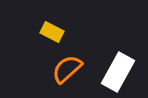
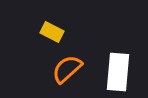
white rectangle: rotated 24 degrees counterclockwise
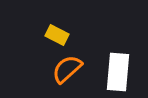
yellow rectangle: moved 5 px right, 3 px down
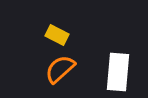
orange semicircle: moved 7 px left
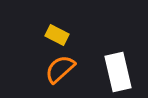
white rectangle: rotated 18 degrees counterclockwise
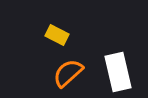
orange semicircle: moved 8 px right, 4 px down
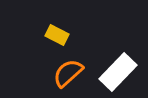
white rectangle: rotated 57 degrees clockwise
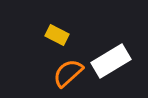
white rectangle: moved 7 px left, 11 px up; rotated 15 degrees clockwise
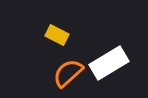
white rectangle: moved 2 px left, 2 px down
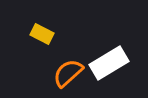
yellow rectangle: moved 15 px left, 1 px up
